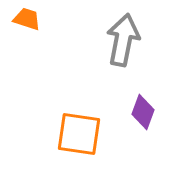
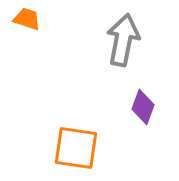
purple diamond: moved 5 px up
orange square: moved 3 px left, 14 px down
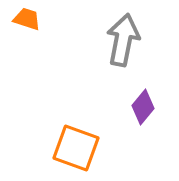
purple diamond: rotated 20 degrees clockwise
orange square: rotated 12 degrees clockwise
